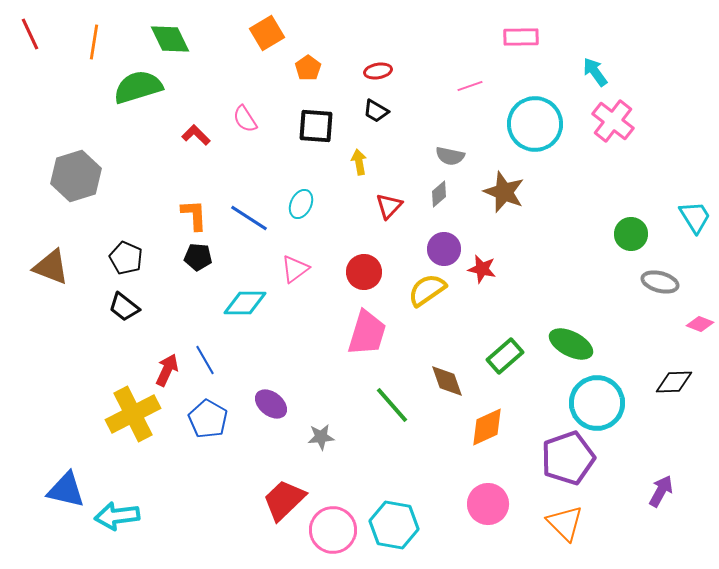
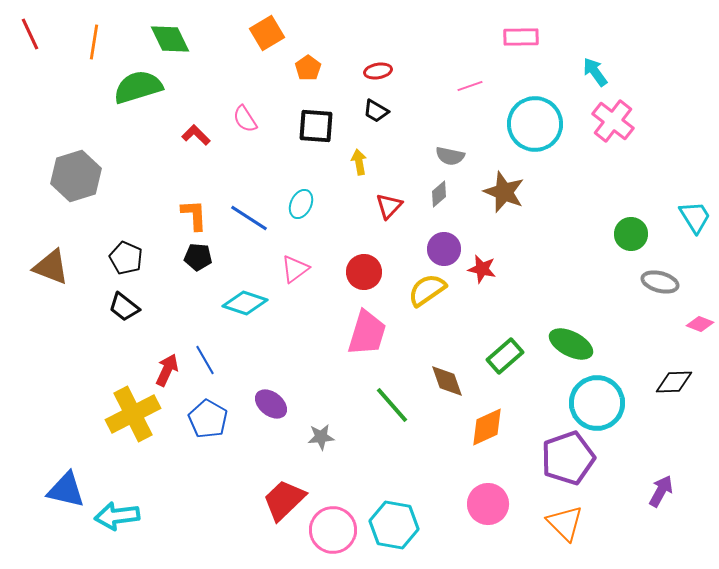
cyan diamond at (245, 303): rotated 18 degrees clockwise
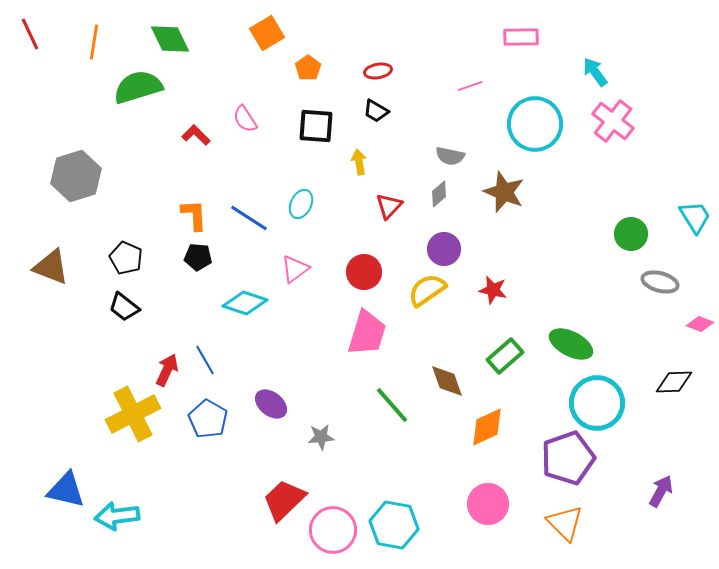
red star at (482, 269): moved 11 px right, 21 px down
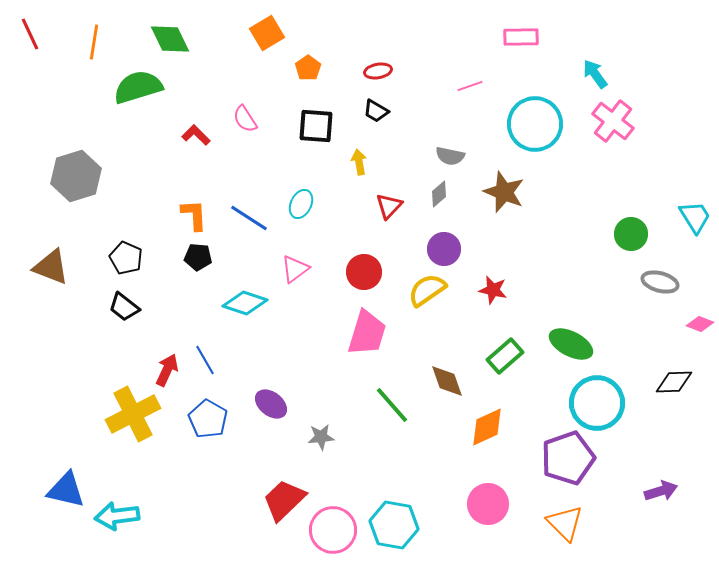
cyan arrow at (595, 72): moved 2 px down
purple arrow at (661, 491): rotated 44 degrees clockwise
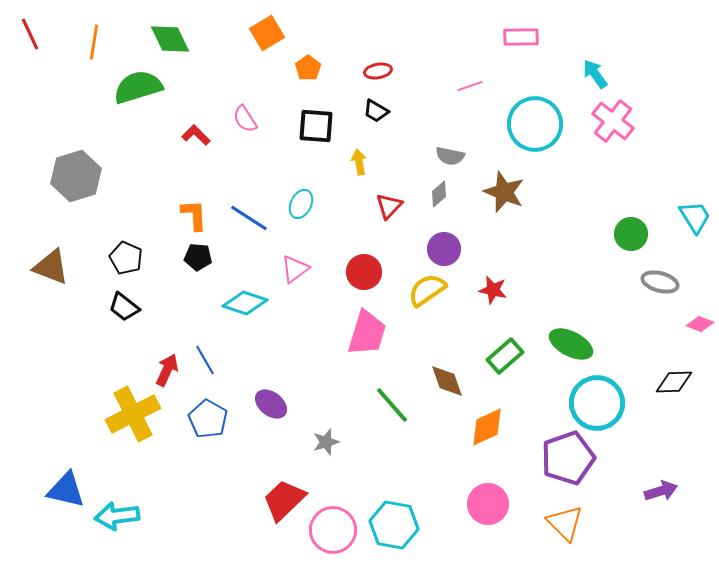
gray star at (321, 437): moved 5 px right, 5 px down; rotated 12 degrees counterclockwise
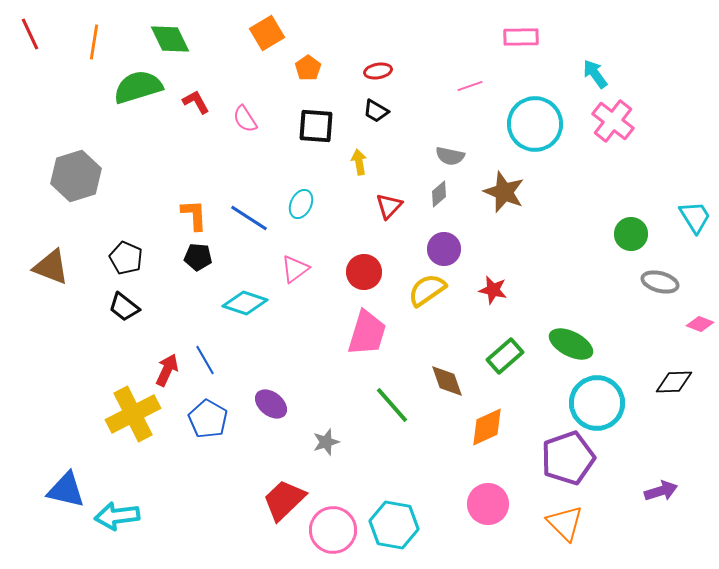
red L-shape at (196, 135): moved 33 px up; rotated 16 degrees clockwise
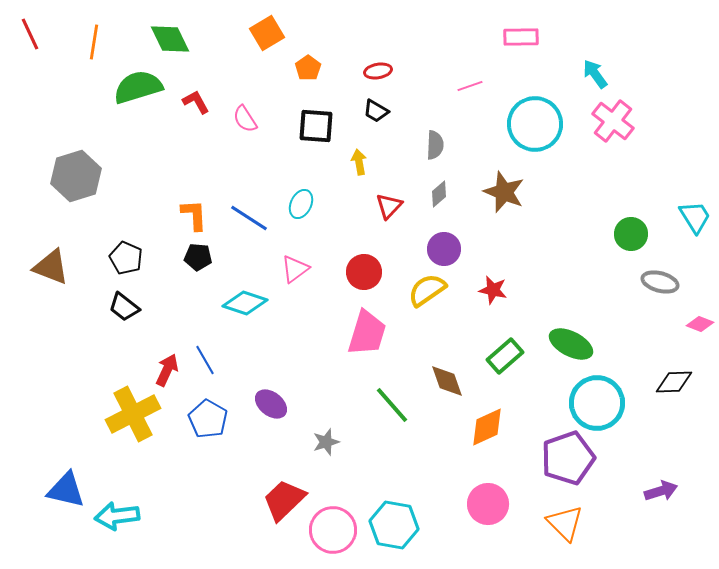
gray semicircle at (450, 156): moved 15 px left, 11 px up; rotated 100 degrees counterclockwise
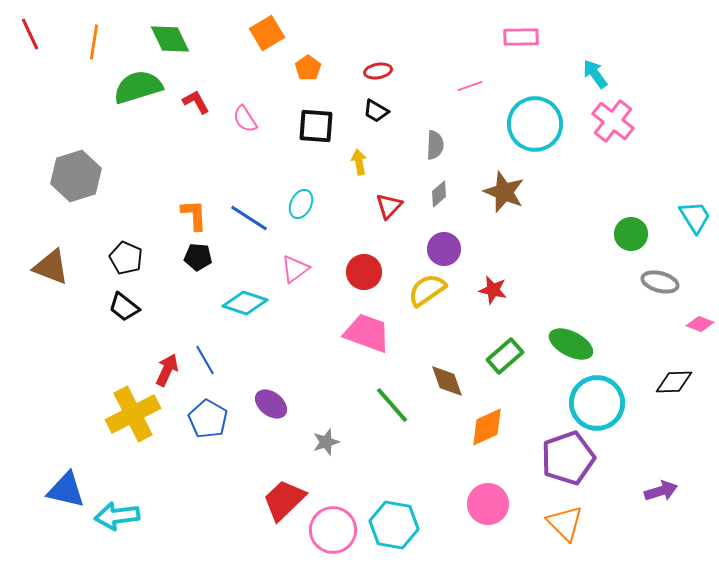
pink trapezoid at (367, 333): rotated 87 degrees counterclockwise
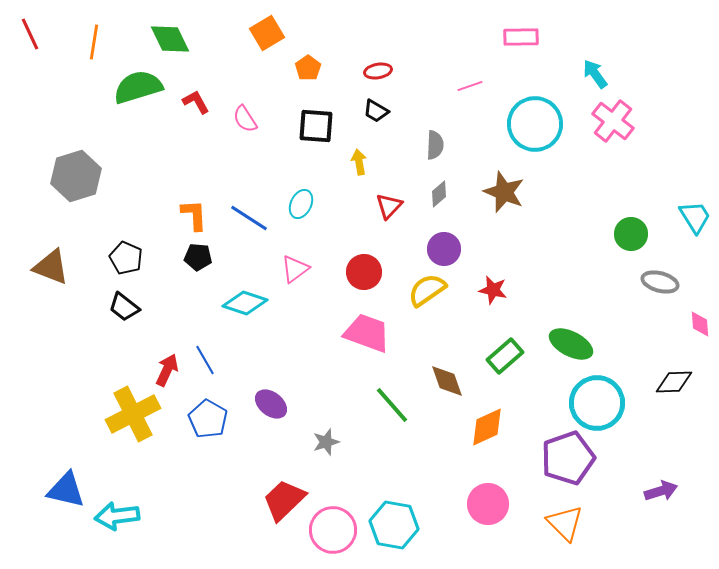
pink diamond at (700, 324): rotated 64 degrees clockwise
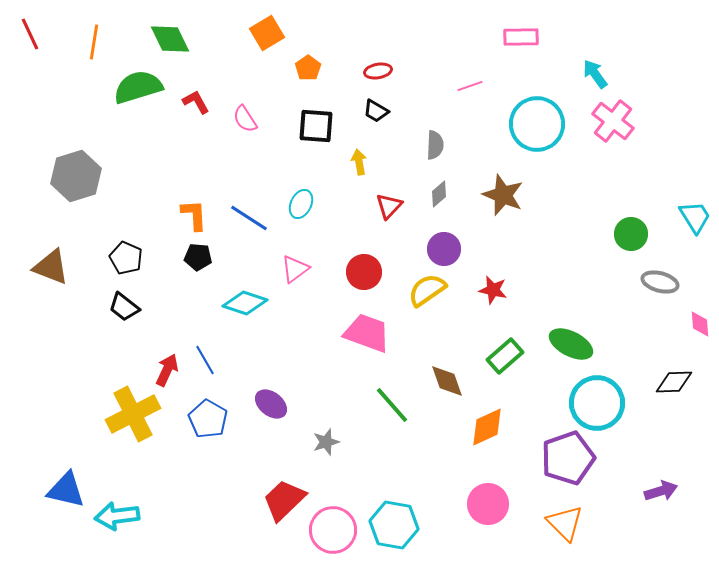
cyan circle at (535, 124): moved 2 px right
brown star at (504, 192): moved 1 px left, 3 px down
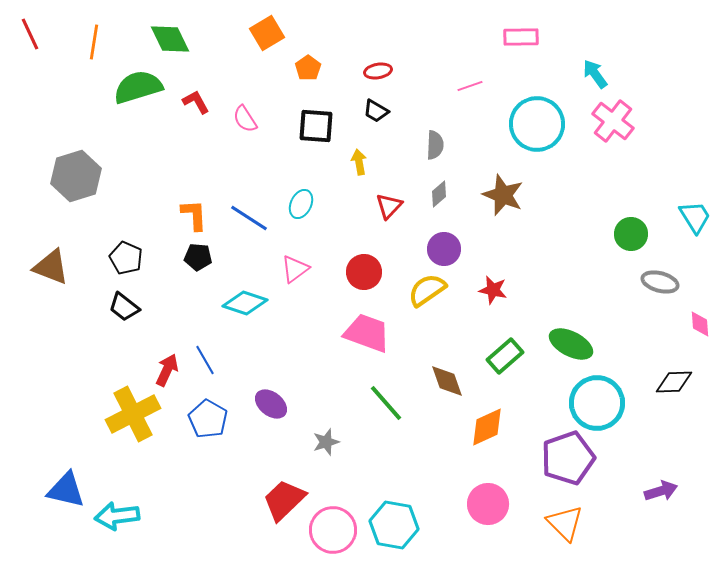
green line at (392, 405): moved 6 px left, 2 px up
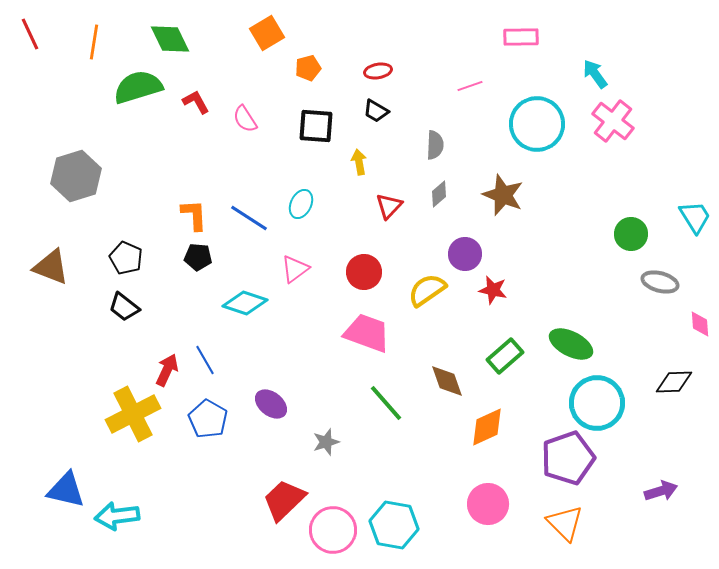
orange pentagon at (308, 68): rotated 20 degrees clockwise
purple circle at (444, 249): moved 21 px right, 5 px down
